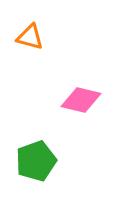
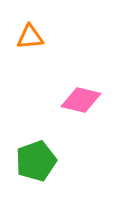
orange triangle: rotated 20 degrees counterclockwise
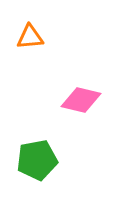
green pentagon: moved 1 px right, 1 px up; rotated 9 degrees clockwise
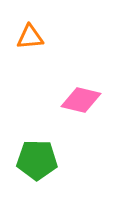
green pentagon: rotated 12 degrees clockwise
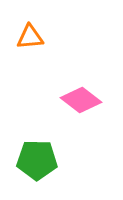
pink diamond: rotated 24 degrees clockwise
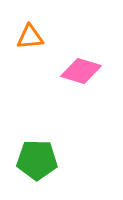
pink diamond: moved 29 px up; rotated 21 degrees counterclockwise
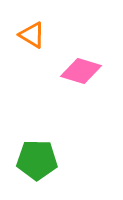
orange triangle: moved 2 px right, 2 px up; rotated 36 degrees clockwise
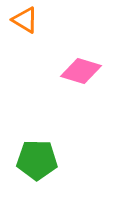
orange triangle: moved 7 px left, 15 px up
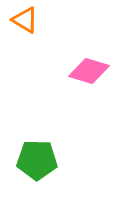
pink diamond: moved 8 px right
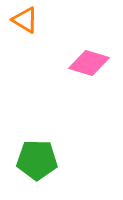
pink diamond: moved 8 px up
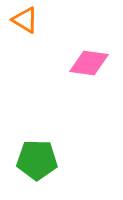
pink diamond: rotated 9 degrees counterclockwise
